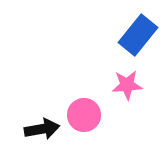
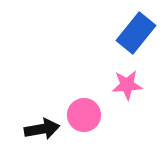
blue rectangle: moved 2 px left, 2 px up
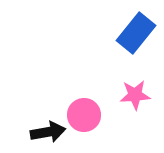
pink star: moved 8 px right, 10 px down
black arrow: moved 6 px right, 3 px down
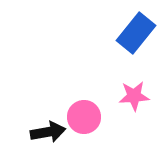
pink star: moved 1 px left, 1 px down
pink circle: moved 2 px down
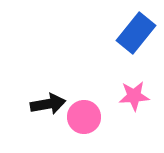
black arrow: moved 28 px up
